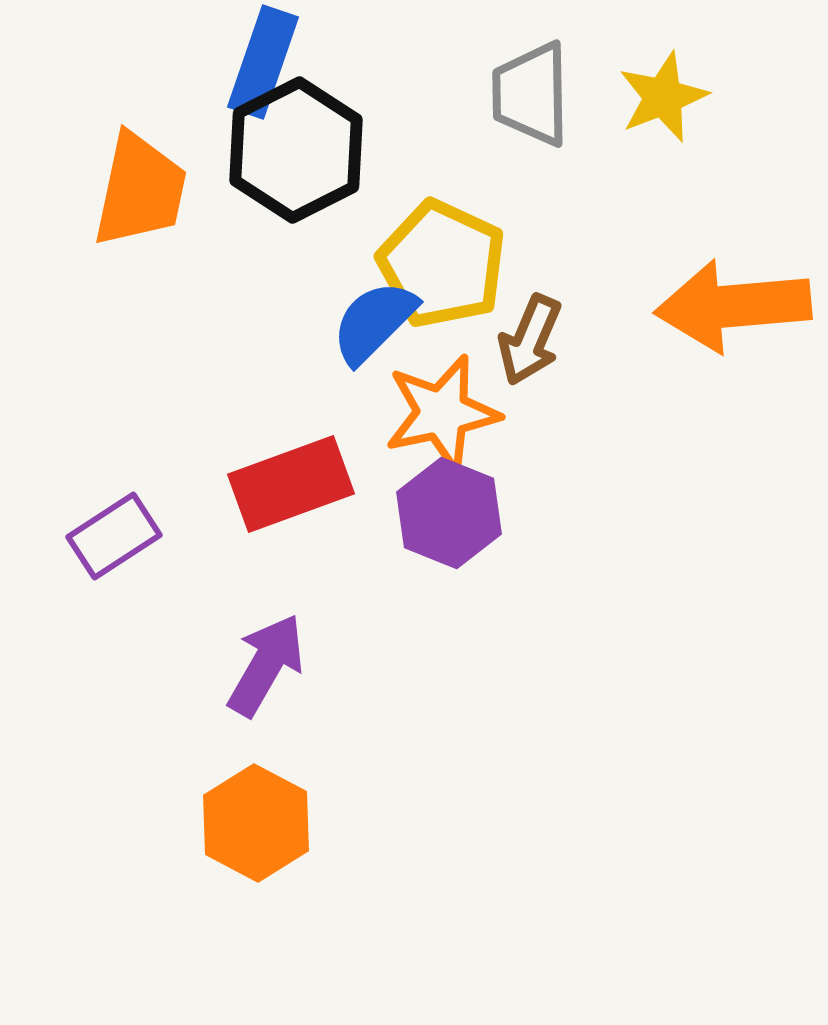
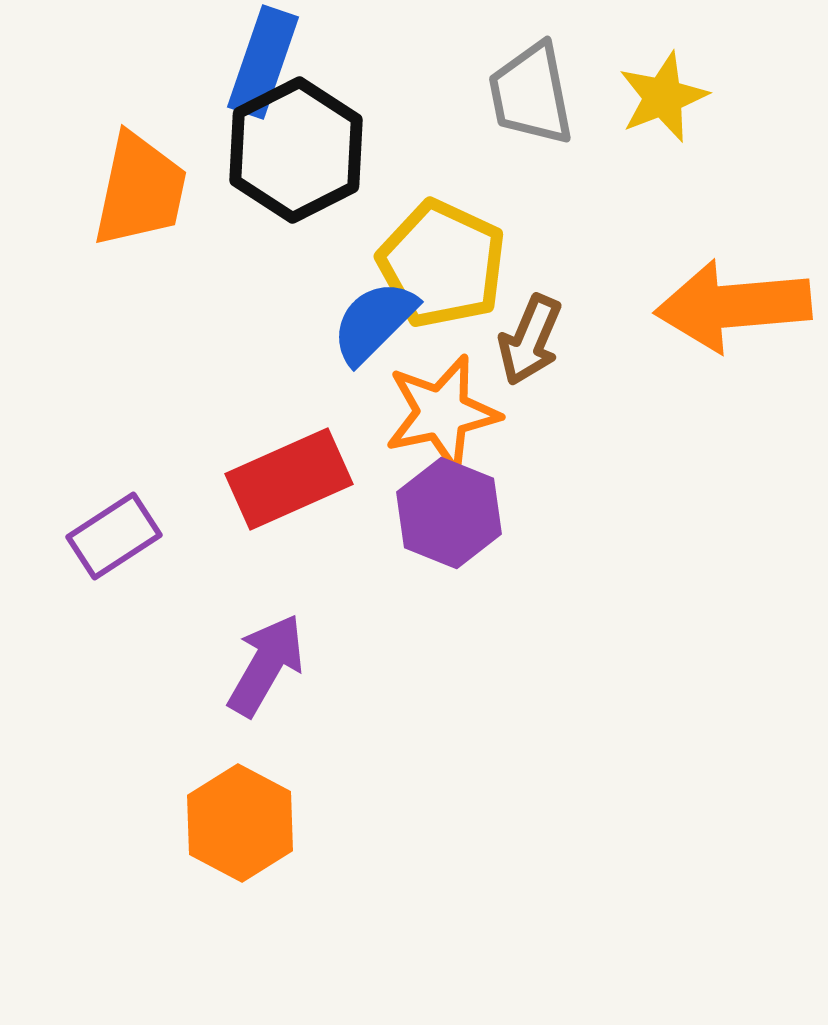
gray trapezoid: rotated 10 degrees counterclockwise
red rectangle: moved 2 px left, 5 px up; rotated 4 degrees counterclockwise
orange hexagon: moved 16 px left
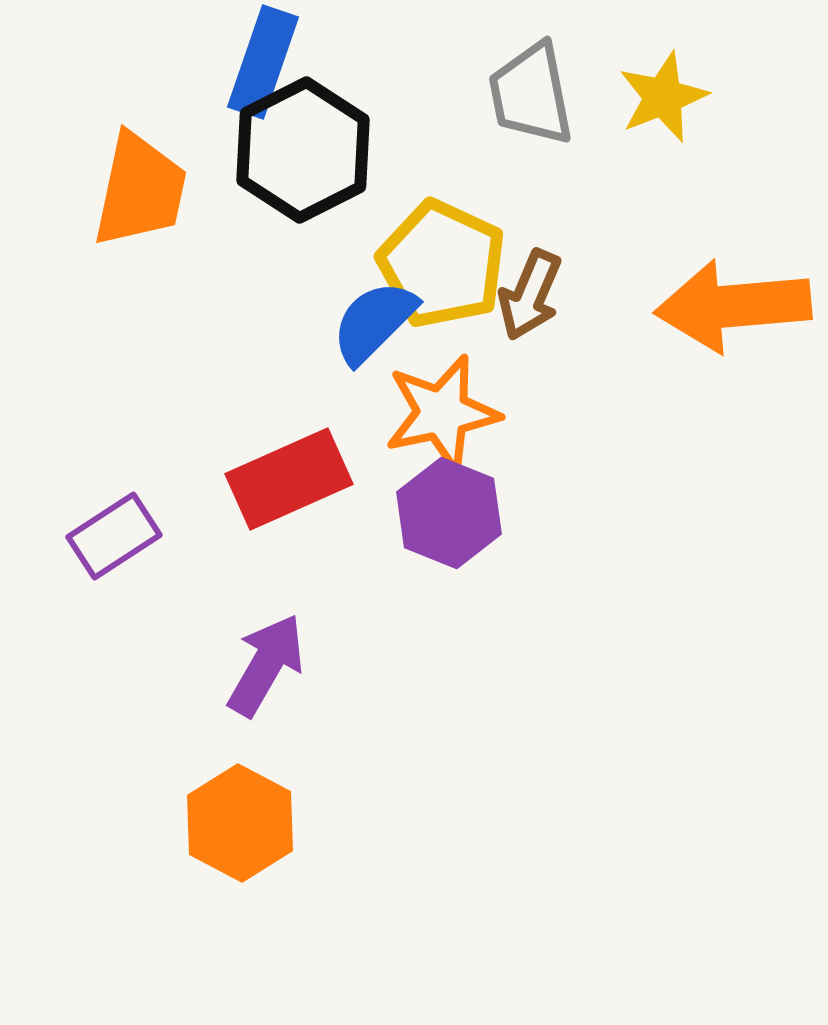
black hexagon: moved 7 px right
brown arrow: moved 45 px up
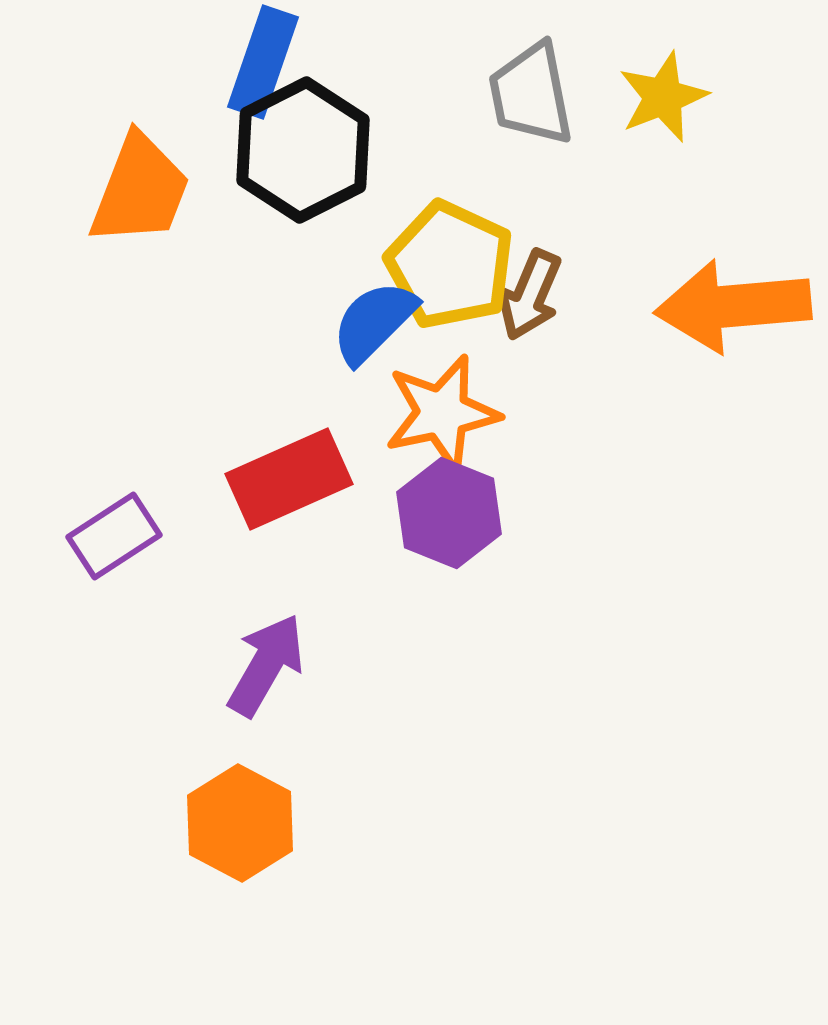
orange trapezoid: rotated 9 degrees clockwise
yellow pentagon: moved 8 px right, 1 px down
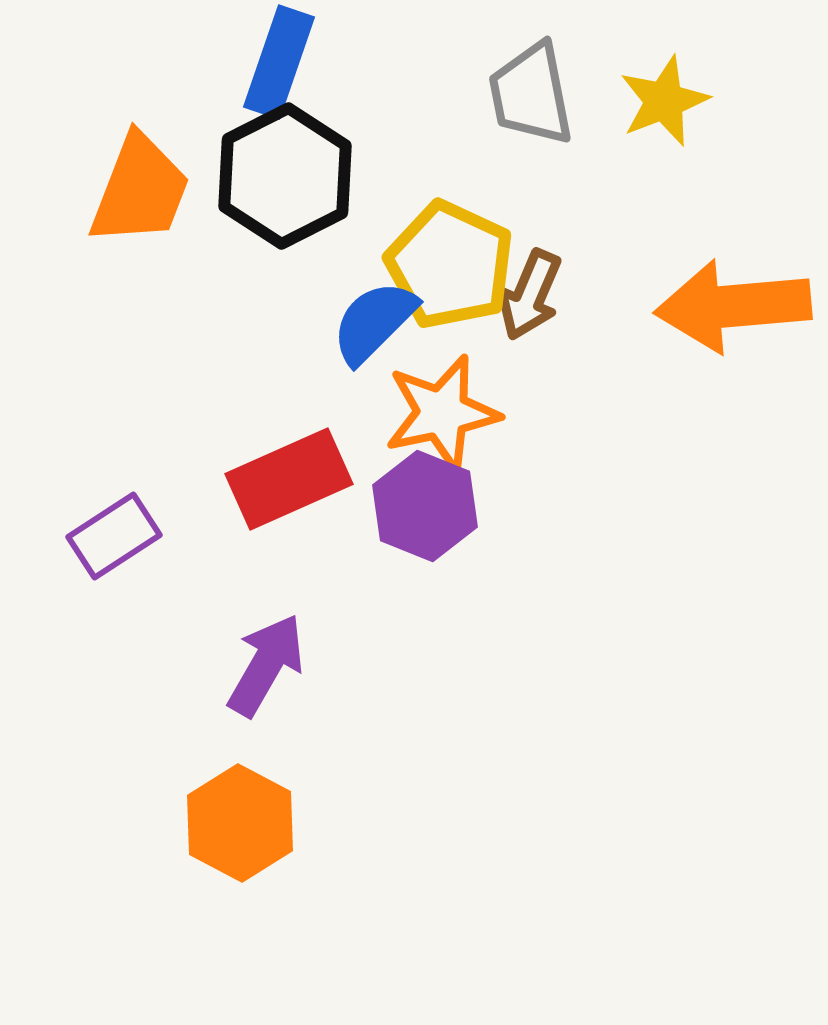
blue rectangle: moved 16 px right
yellow star: moved 1 px right, 4 px down
black hexagon: moved 18 px left, 26 px down
purple hexagon: moved 24 px left, 7 px up
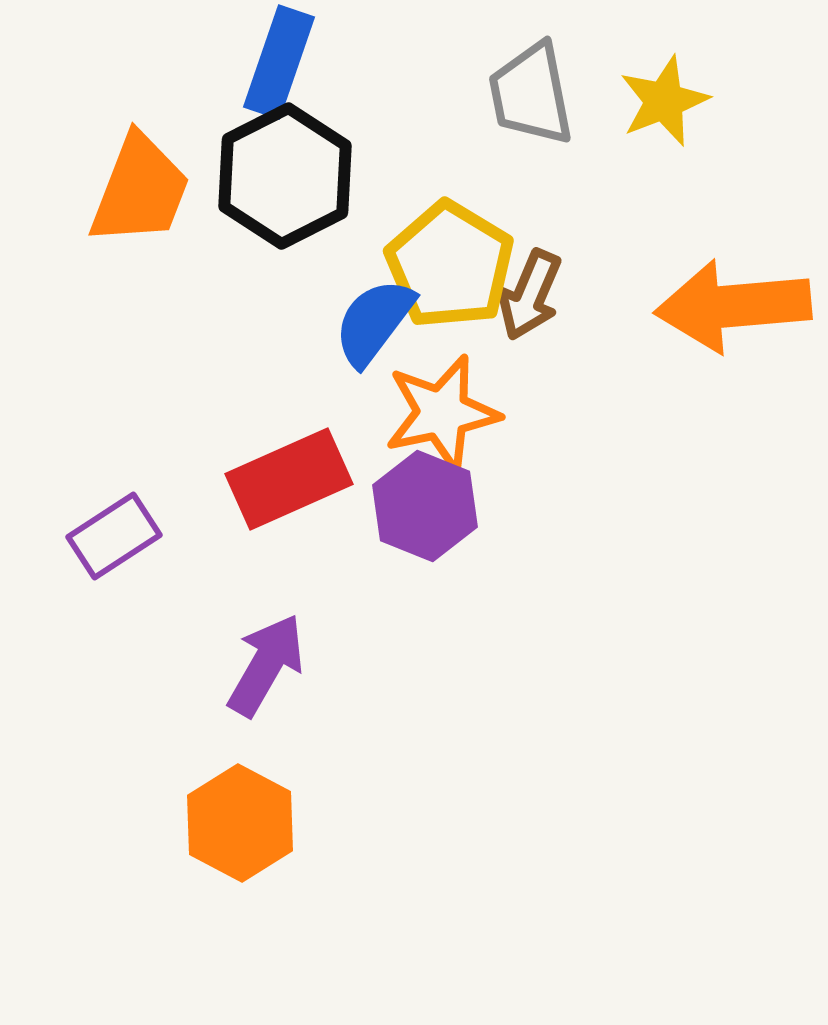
yellow pentagon: rotated 6 degrees clockwise
blue semicircle: rotated 8 degrees counterclockwise
